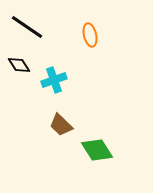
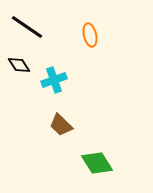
green diamond: moved 13 px down
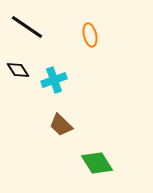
black diamond: moved 1 px left, 5 px down
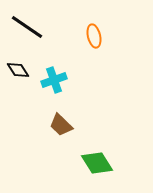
orange ellipse: moved 4 px right, 1 px down
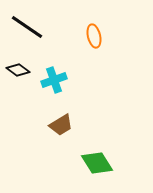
black diamond: rotated 20 degrees counterclockwise
brown trapezoid: rotated 75 degrees counterclockwise
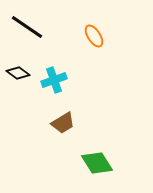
orange ellipse: rotated 20 degrees counterclockwise
black diamond: moved 3 px down
brown trapezoid: moved 2 px right, 2 px up
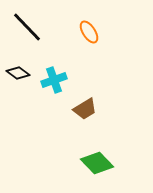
black line: rotated 12 degrees clockwise
orange ellipse: moved 5 px left, 4 px up
brown trapezoid: moved 22 px right, 14 px up
green diamond: rotated 12 degrees counterclockwise
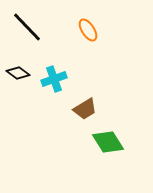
orange ellipse: moved 1 px left, 2 px up
cyan cross: moved 1 px up
green diamond: moved 11 px right, 21 px up; rotated 12 degrees clockwise
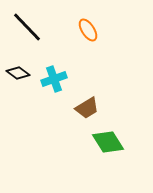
brown trapezoid: moved 2 px right, 1 px up
